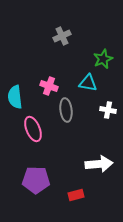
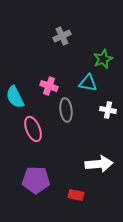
cyan semicircle: rotated 20 degrees counterclockwise
red rectangle: rotated 28 degrees clockwise
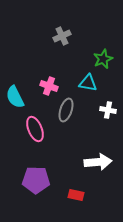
gray ellipse: rotated 25 degrees clockwise
pink ellipse: moved 2 px right
white arrow: moved 1 px left, 2 px up
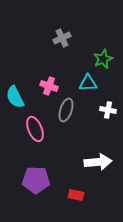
gray cross: moved 2 px down
cyan triangle: rotated 12 degrees counterclockwise
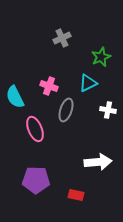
green star: moved 2 px left, 2 px up
cyan triangle: rotated 24 degrees counterclockwise
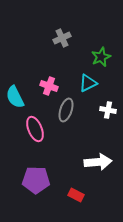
red rectangle: rotated 14 degrees clockwise
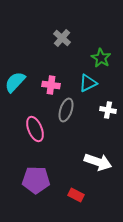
gray cross: rotated 24 degrees counterclockwise
green star: moved 1 px down; rotated 18 degrees counterclockwise
pink cross: moved 2 px right, 1 px up; rotated 12 degrees counterclockwise
cyan semicircle: moved 15 px up; rotated 70 degrees clockwise
white arrow: rotated 24 degrees clockwise
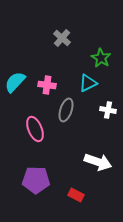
pink cross: moved 4 px left
